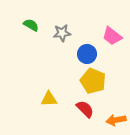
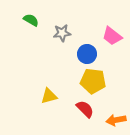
green semicircle: moved 5 px up
yellow pentagon: rotated 15 degrees counterclockwise
yellow triangle: moved 3 px up; rotated 12 degrees counterclockwise
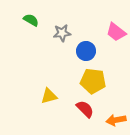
pink trapezoid: moved 4 px right, 4 px up
blue circle: moved 1 px left, 3 px up
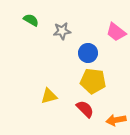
gray star: moved 2 px up
blue circle: moved 2 px right, 2 px down
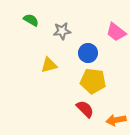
yellow triangle: moved 31 px up
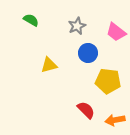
gray star: moved 15 px right, 5 px up; rotated 18 degrees counterclockwise
yellow pentagon: moved 15 px right
red semicircle: moved 1 px right, 1 px down
orange arrow: moved 1 px left
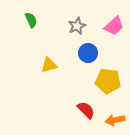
green semicircle: rotated 35 degrees clockwise
pink trapezoid: moved 2 px left, 6 px up; rotated 80 degrees counterclockwise
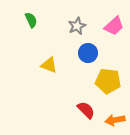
yellow triangle: rotated 36 degrees clockwise
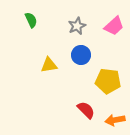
blue circle: moved 7 px left, 2 px down
yellow triangle: rotated 30 degrees counterclockwise
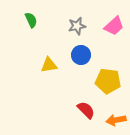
gray star: rotated 12 degrees clockwise
orange arrow: moved 1 px right
